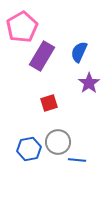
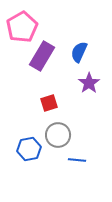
gray circle: moved 7 px up
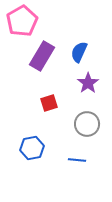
pink pentagon: moved 6 px up
purple star: moved 1 px left
gray circle: moved 29 px right, 11 px up
blue hexagon: moved 3 px right, 1 px up
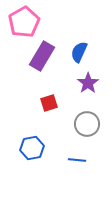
pink pentagon: moved 2 px right, 1 px down
